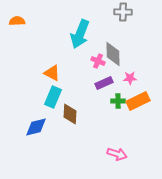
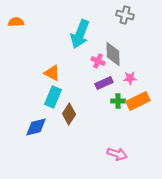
gray cross: moved 2 px right, 3 px down; rotated 12 degrees clockwise
orange semicircle: moved 1 px left, 1 px down
brown diamond: moved 1 px left; rotated 30 degrees clockwise
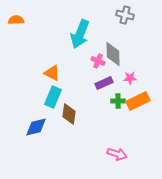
orange semicircle: moved 2 px up
brown diamond: rotated 25 degrees counterclockwise
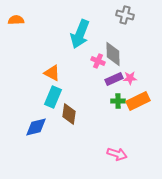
purple rectangle: moved 10 px right, 4 px up
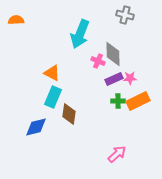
pink arrow: rotated 60 degrees counterclockwise
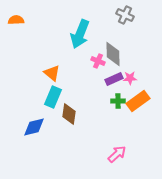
gray cross: rotated 12 degrees clockwise
orange triangle: rotated 12 degrees clockwise
orange rectangle: rotated 10 degrees counterclockwise
blue diamond: moved 2 px left
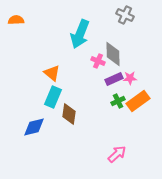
green cross: rotated 24 degrees counterclockwise
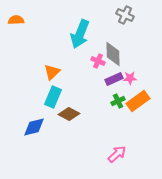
orange triangle: moved 1 px up; rotated 36 degrees clockwise
brown diamond: rotated 70 degrees counterclockwise
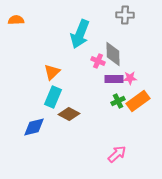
gray cross: rotated 24 degrees counterclockwise
purple rectangle: rotated 24 degrees clockwise
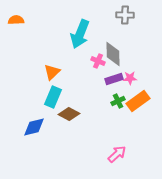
purple rectangle: rotated 18 degrees counterclockwise
